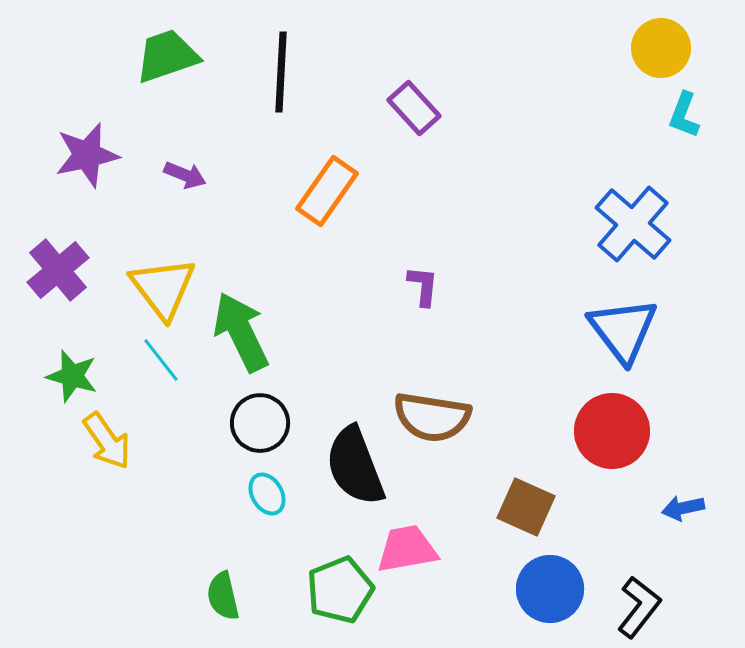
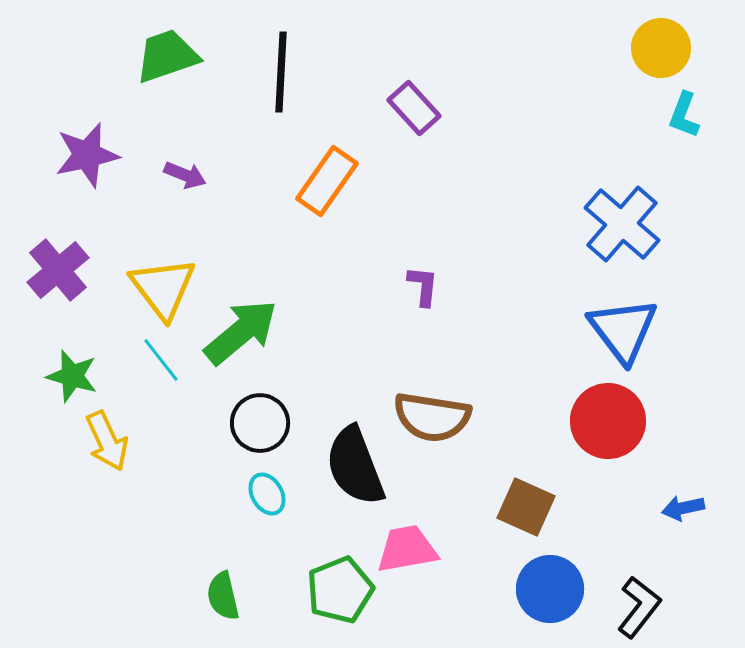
orange rectangle: moved 10 px up
blue cross: moved 11 px left
green arrow: rotated 76 degrees clockwise
red circle: moved 4 px left, 10 px up
yellow arrow: rotated 10 degrees clockwise
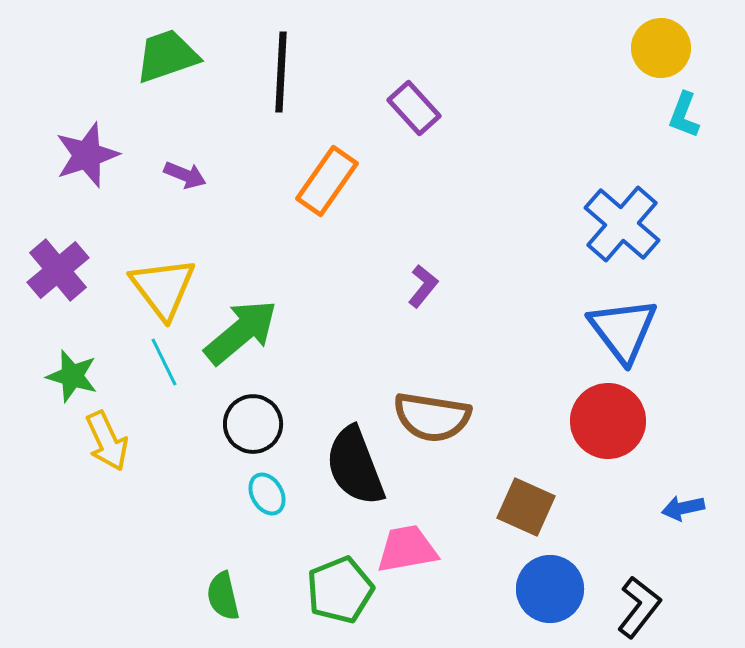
purple star: rotated 6 degrees counterclockwise
purple L-shape: rotated 33 degrees clockwise
cyan line: moved 3 px right, 2 px down; rotated 12 degrees clockwise
black circle: moved 7 px left, 1 px down
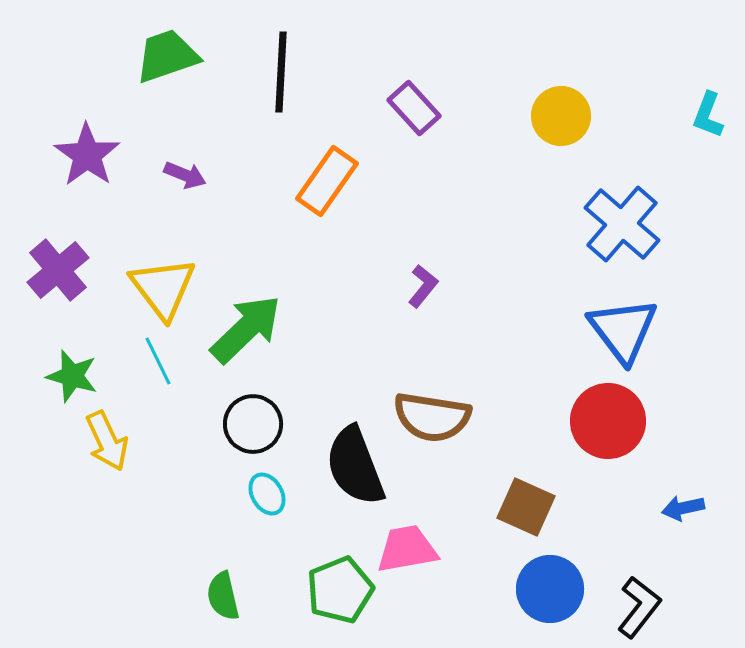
yellow circle: moved 100 px left, 68 px down
cyan L-shape: moved 24 px right
purple star: rotated 18 degrees counterclockwise
green arrow: moved 5 px right, 3 px up; rotated 4 degrees counterclockwise
cyan line: moved 6 px left, 1 px up
